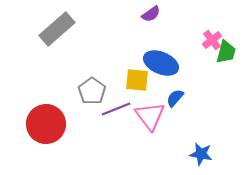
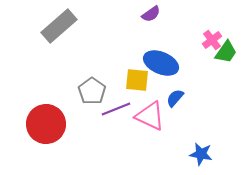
gray rectangle: moved 2 px right, 3 px up
green trapezoid: rotated 20 degrees clockwise
pink triangle: rotated 28 degrees counterclockwise
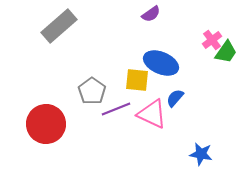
pink triangle: moved 2 px right, 2 px up
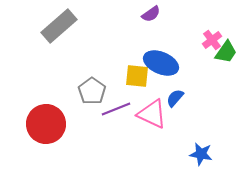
yellow square: moved 4 px up
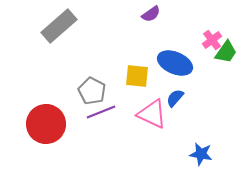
blue ellipse: moved 14 px right
gray pentagon: rotated 8 degrees counterclockwise
purple line: moved 15 px left, 3 px down
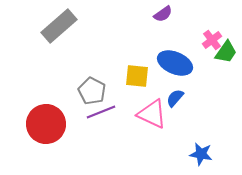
purple semicircle: moved 12 px right
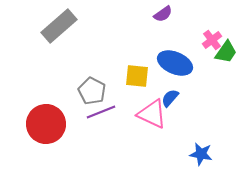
blue semicircle: moved 5 px left
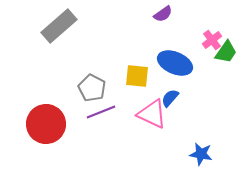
gray pentagon: moved 3 px up
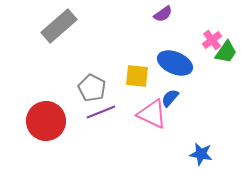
red circle: moved 3 px up
